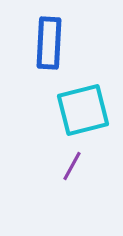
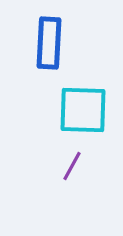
cyan square: rotated 16 degrees clockwise
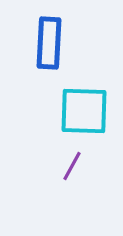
cyan square: moved 1 px right, 1 px down
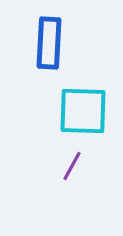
cyan square: moved 1 px left
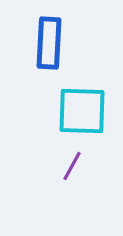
cyan square: moved 1 px left
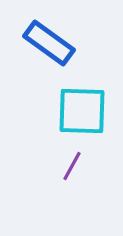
blue rectangle: rotated 57 degrees counterclockwise
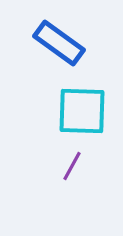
blue rectangle: moved 10 px right
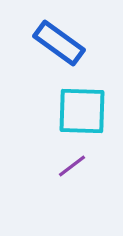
purple line: rotated 24 degrees clockwise
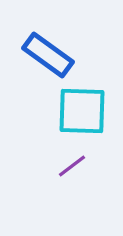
blue rectangle: moved 11 px left, 12 px down
